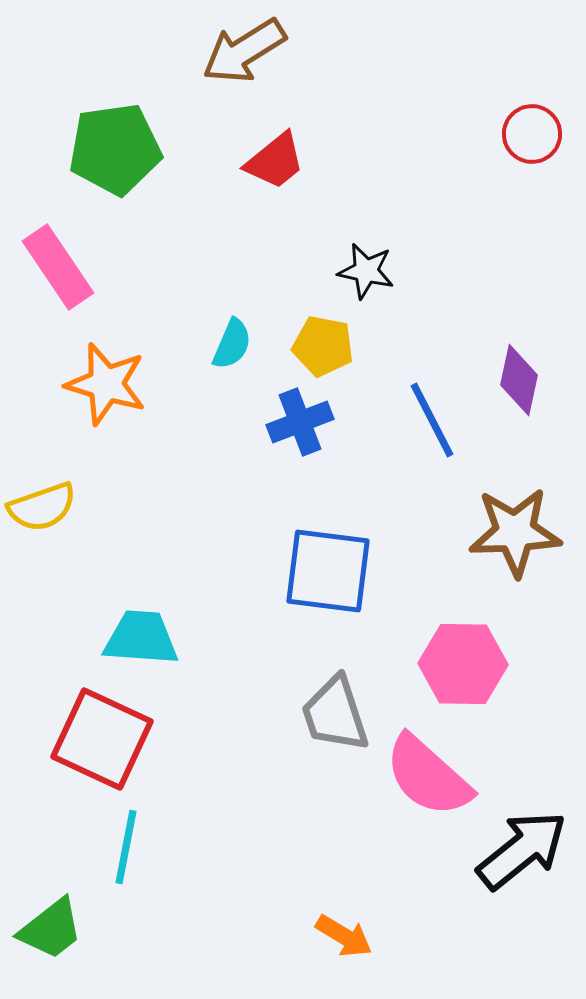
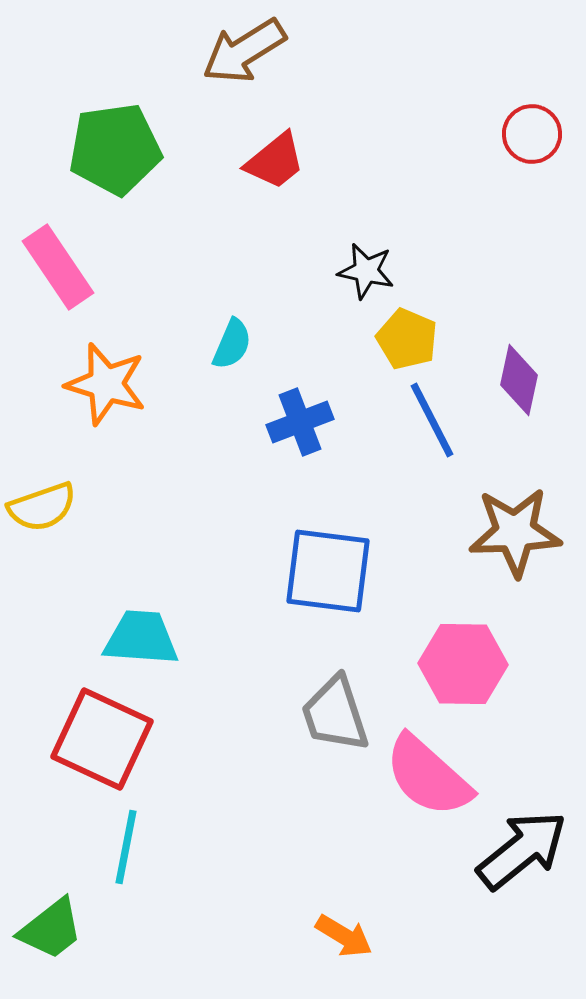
yellow pentagon: moved 84 px right, 7 px up; rotated 12 degrees clockwise
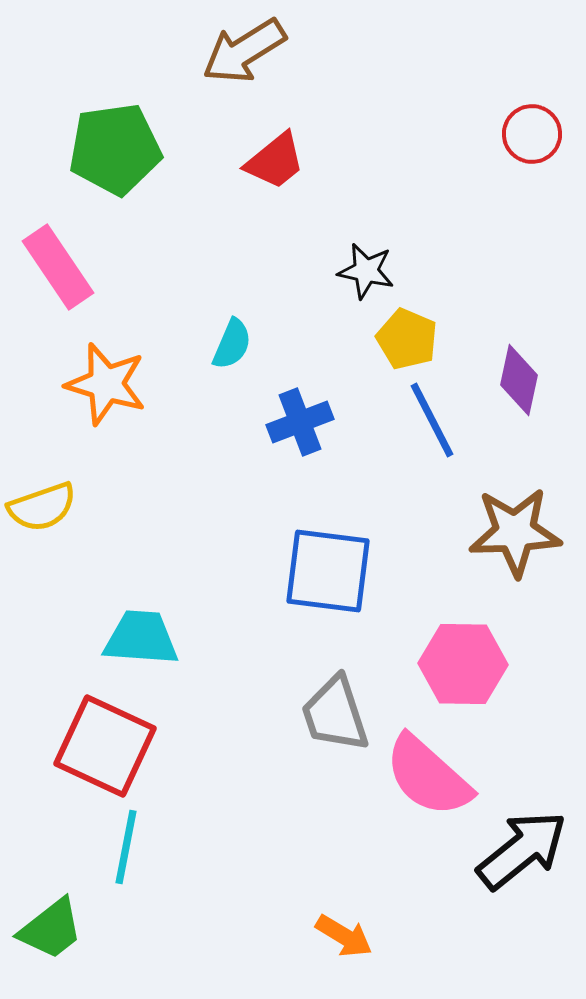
red square: moved 3 px right, 7 px down
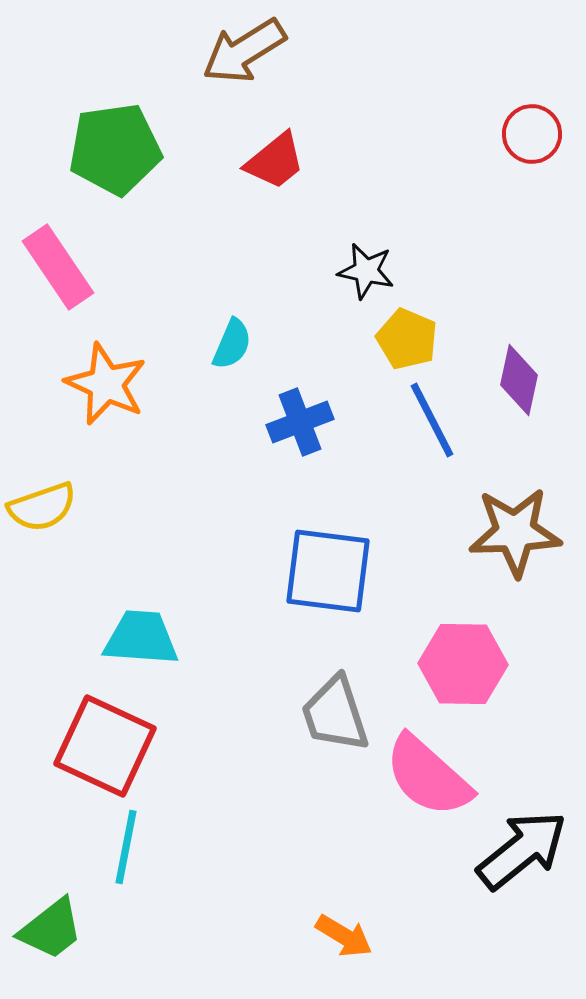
orange star: rotated 8 degrees clockwise
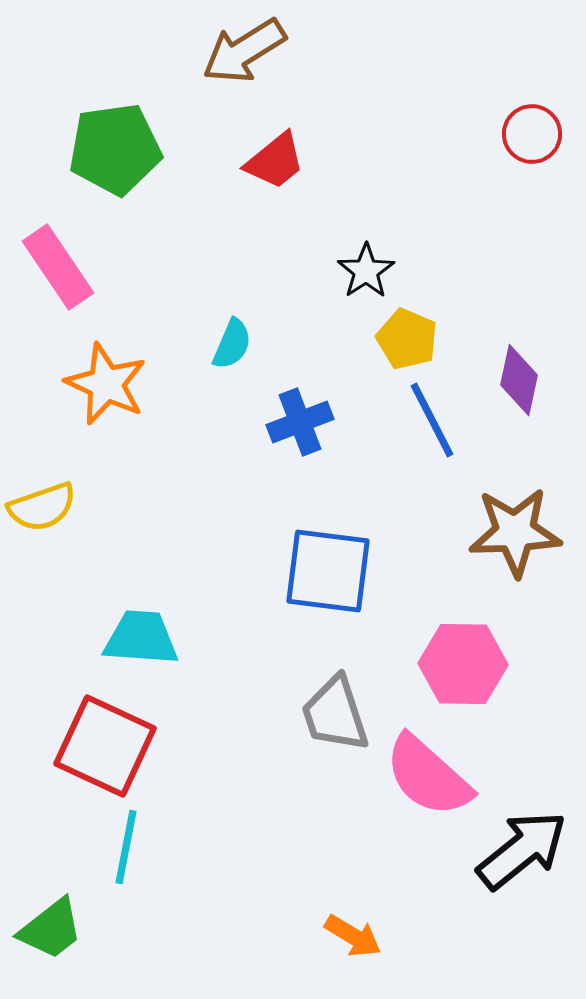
black star: rotated 26 degrees clockwise
orange arrow: moved 9 px right
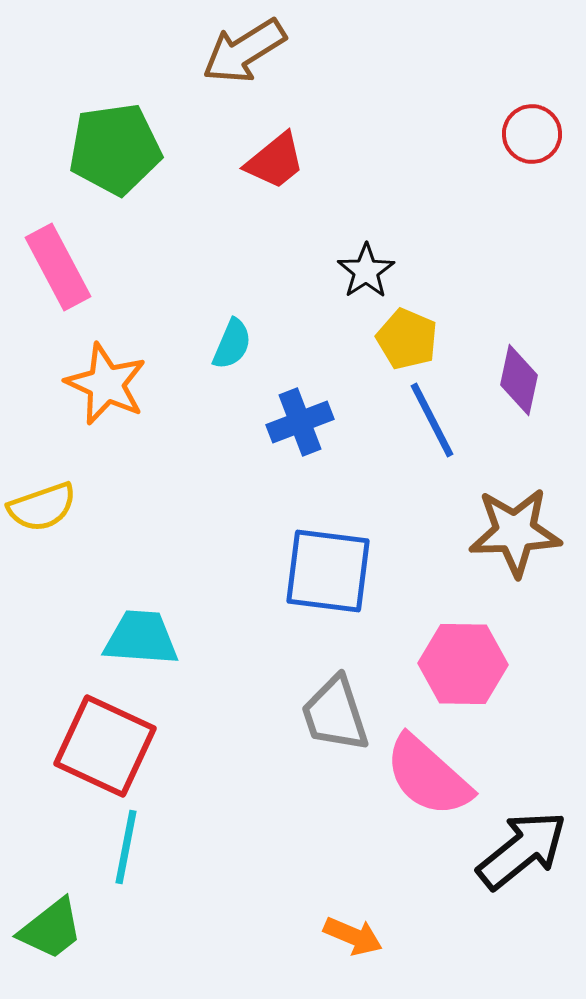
pink rectangle: rotated 6 degrees clockwise
orange arrow: rotated 8 degrees counterclockwise
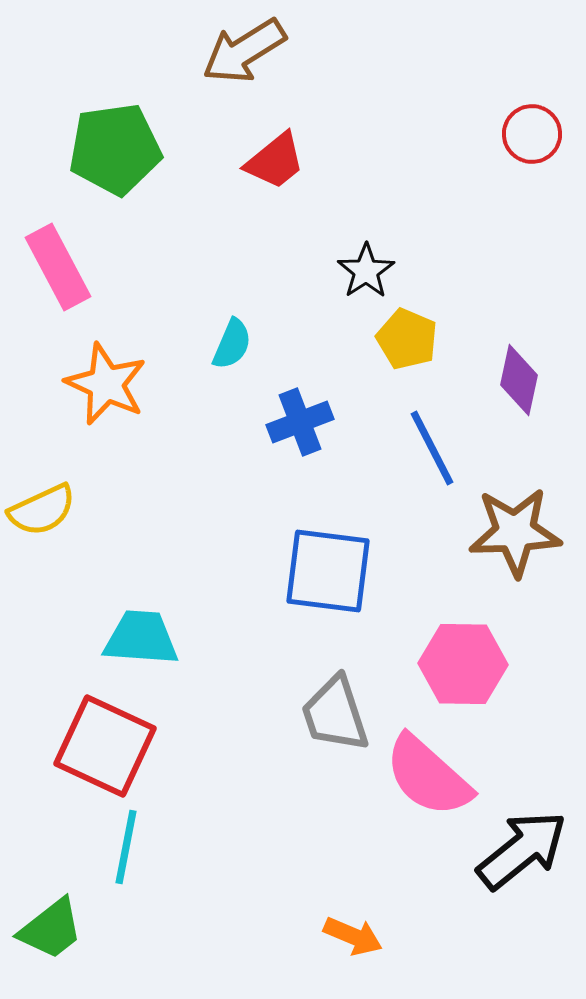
blue line: moved 28 px down
yellow semicircle: moved 3 px down; rotated 6 degrees counterclockwise
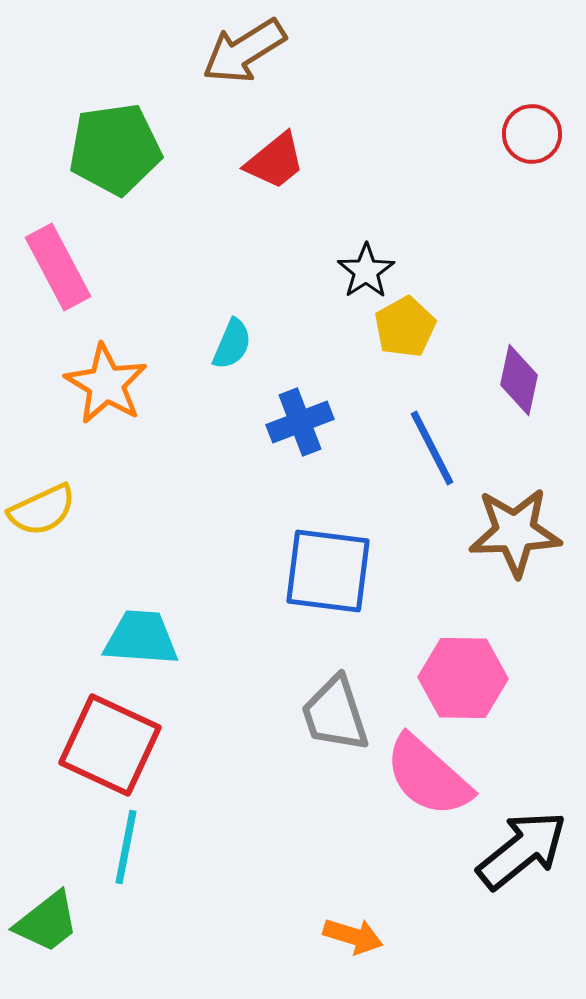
yellow pentagon: moved 2 px left, 12 px up; rotated 20 degrees clockwise
orange star: rotated 6 degrees clockwise
pink hexagon: moved 14 px down
red square: moved 5 px right, 1 px up
green trapezoid: moved 4 px left, 7 px up
orange arrow: rotated 6 degrees counterclockwise
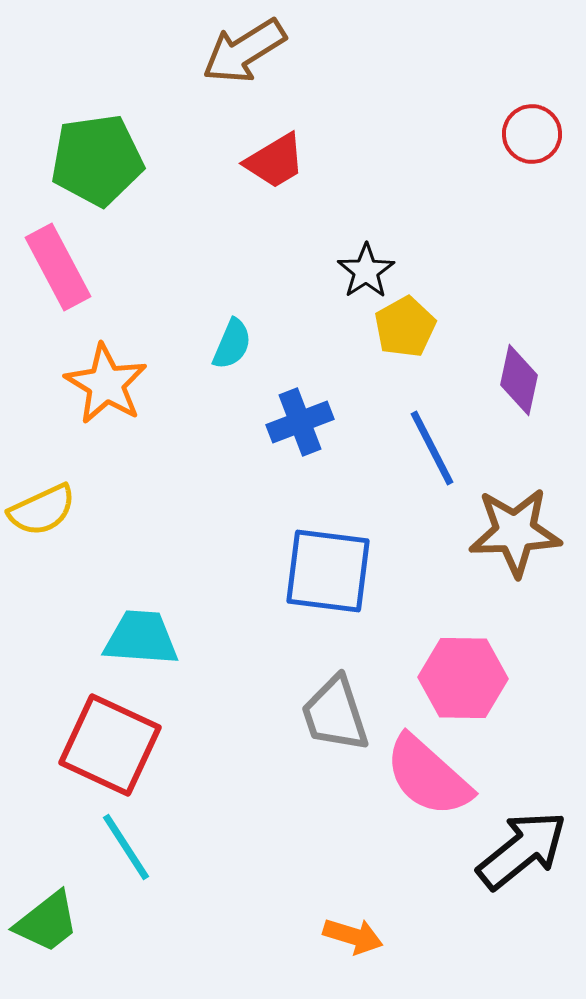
green pentagon: moved 18 px left, 11 px down
red trapezoid: rotated 8 degrees clockwise
cyan line: rotated 44 degrees counterclockwise
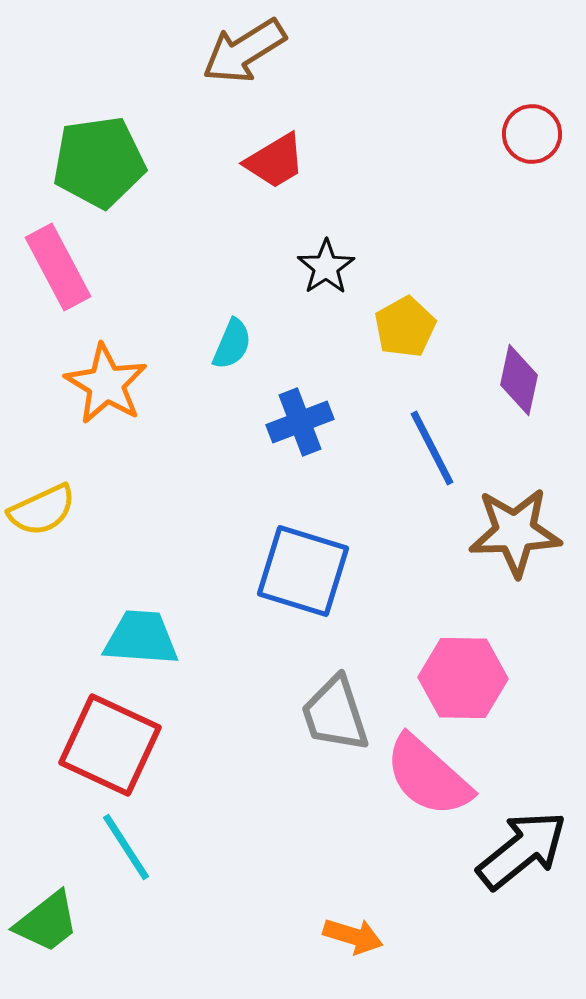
green pentagon: moved 2 px right, 2 px down
black star: moved 40 px left, 4 px up
blue square: moved 25 px left; rotated 10 degrees clockwise
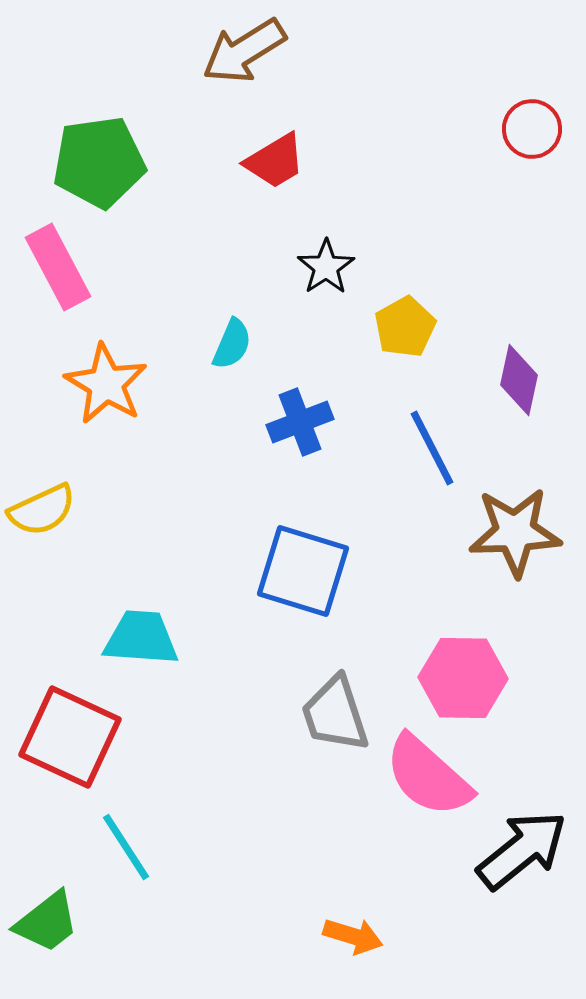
red circle: moved 5 px up
red square: moved 40 px left, 8 px up
